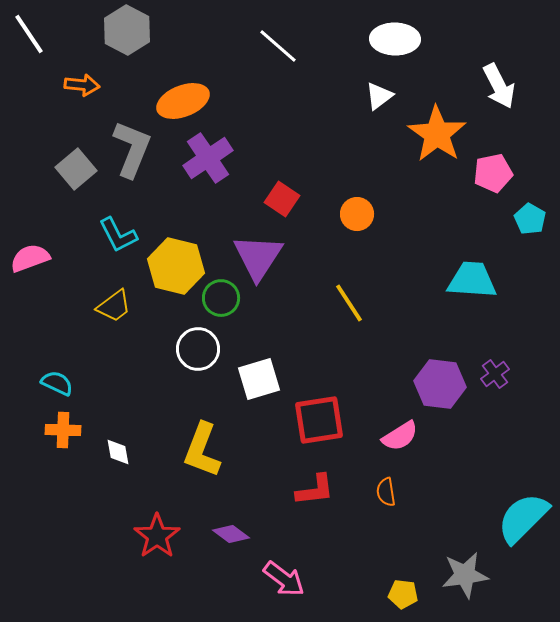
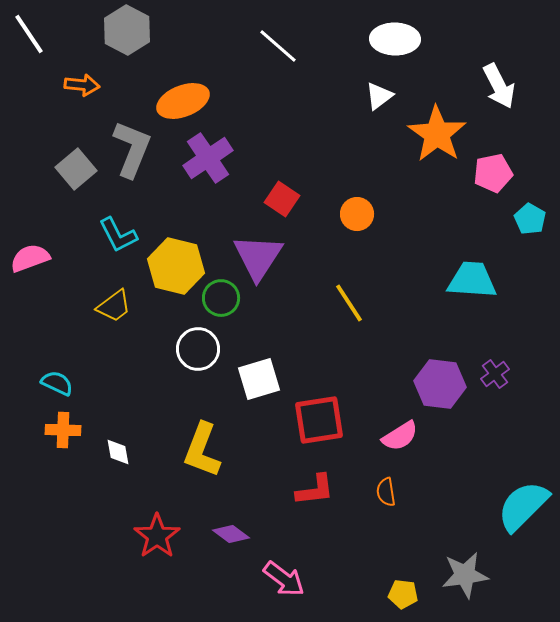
cyan semicircle at (523, 518): moved 12 px up
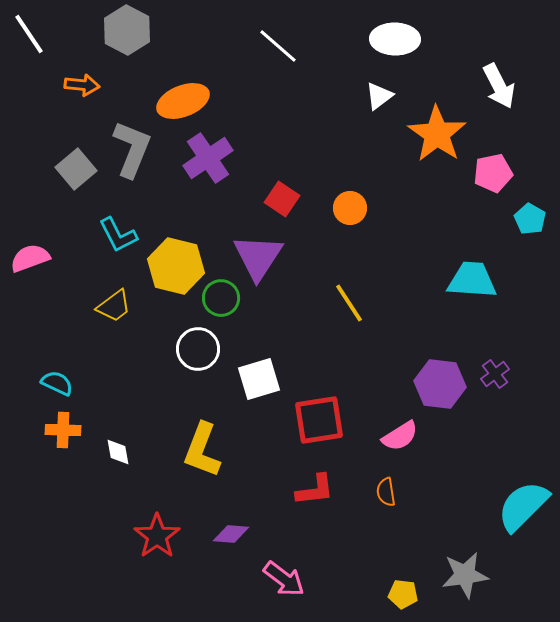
orange circle at (357, 214): moved 7 px left, 6 px up
purple diamond at (231, 534): rotated 33 degrees counterclockwise
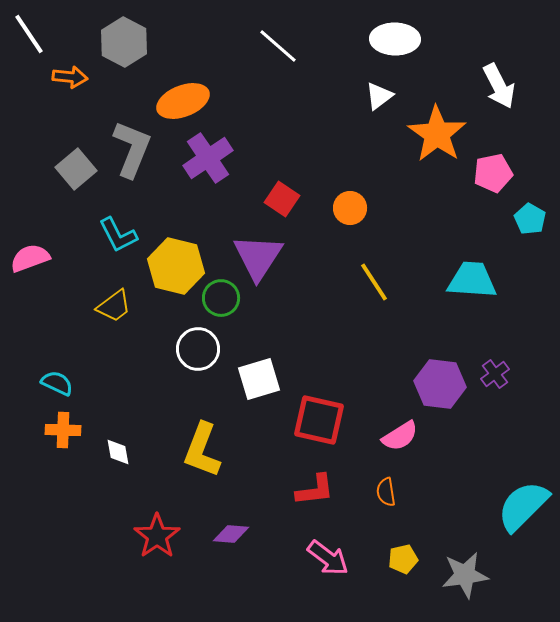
gray hexagon at (127, 30): moved 3 px left, 12 px down
orange arrow at (82, 85): moved 12 px left, 8 px up
yellow line at (349, 303): moved 25 px right, 21 px up
red square at (319, 420): rotated 22 degrees clockwise
pink arrow at (284, 579): moved 44 px right, 21 px up
yellow pentagon at (403, 594): moved 35 px up; rotated 20 degrees counterclockwise
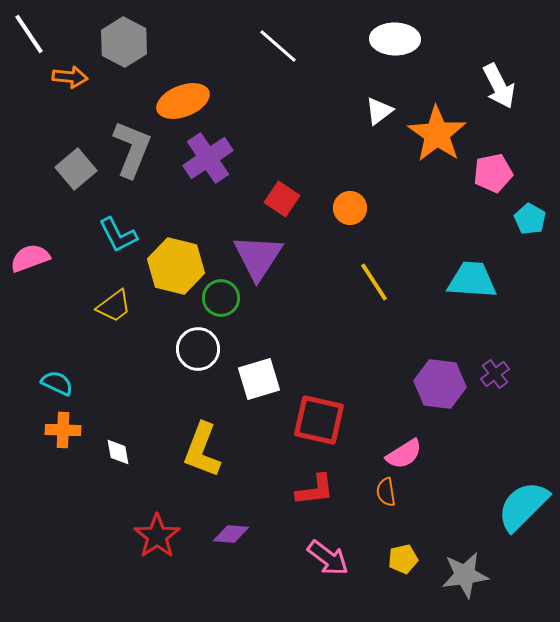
white triangle at (379, 96): moved 15 px down
pink semicircle at (400, 436): moved 4 px right, 18 px down
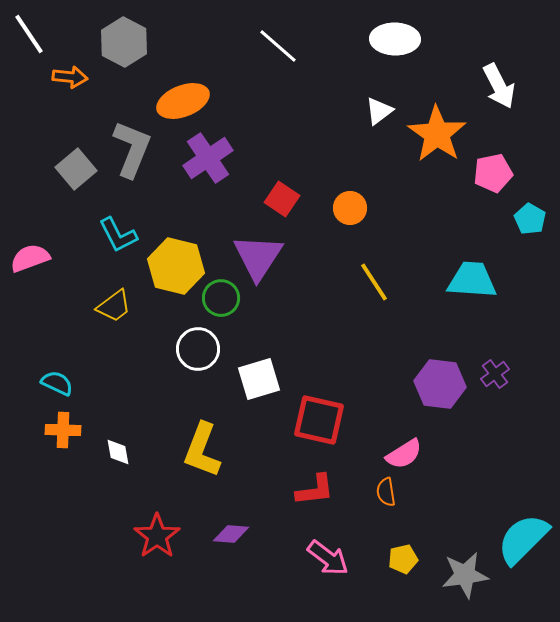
cyan semicircle at (523, 506): moved 33 px down
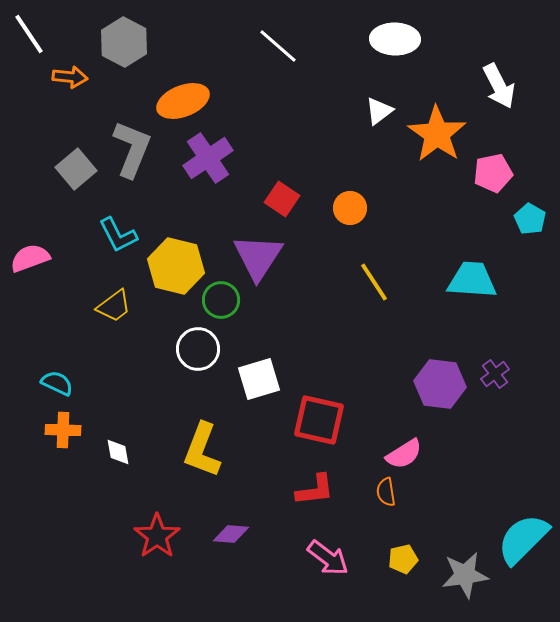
green circle at (221, 298): moved 2 px down
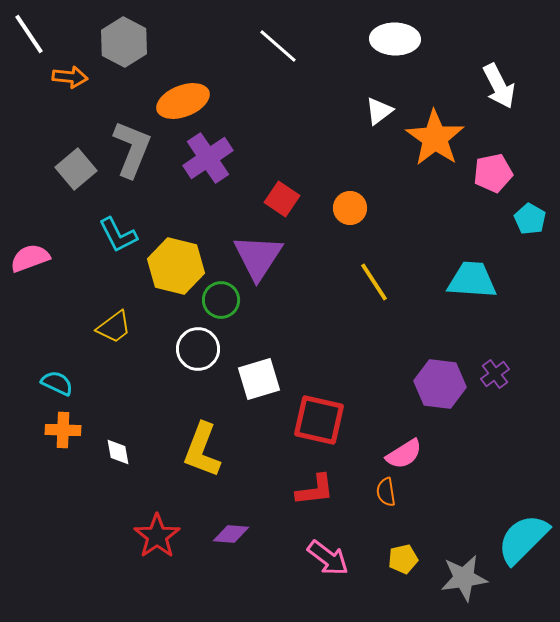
orange star at (437, 134): moved 2 px left, 4 px down
yellow trapezoid at (114, 306): moved 21 px down
gray star at (465, 575): moved 1 px left, 3 px down
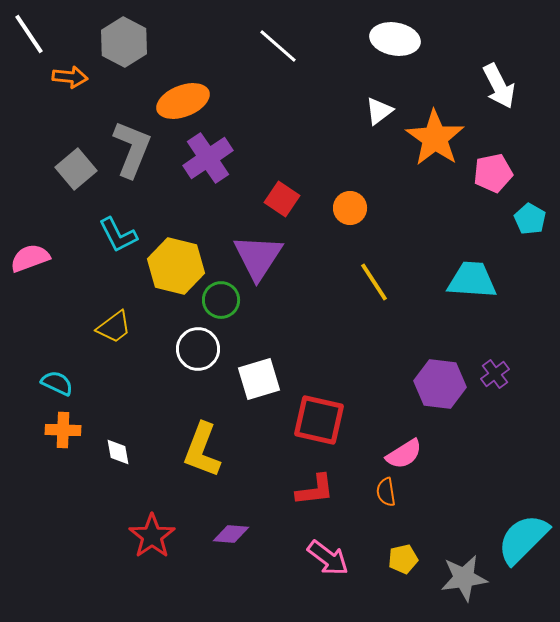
white ellipse at (395, 39): rotated 9 degrees clockwise
red star at (157, 536): moved 5 px left
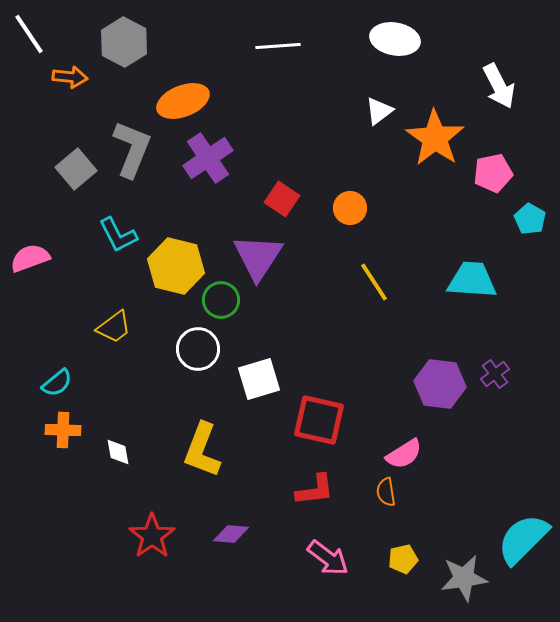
white line at (278, 46): rotated 45 degrees counterclockwise
cyan semicircle at (57, 383): rotated 116 degrees clockwise
